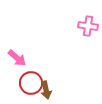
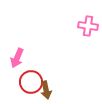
pink arrow: rotated 72 degrees clockwise
red circle: moved 1 px up
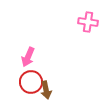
pink cross: moved 4 px up
pink arrow: moved 11 px right, 1 px up
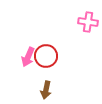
red circle: moved 15 px right, 26 px up
brown arrow: rotated 24 degrees clockwise
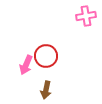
pink cross: moved 2 px left, 6 px up; rotated 18 degrees counterclockwise
pink arrow: moved 2 px left, 8 px down
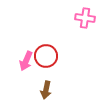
pink cross: moved 1 px left, 2 px down; rotated 18 degrees clockwise
pink arrow: moved 4 px up
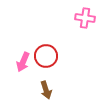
pink arrow: moved 3 px left, 1 px down
brown arrow: rotated 30 degrees counterclockwise
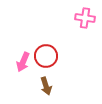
brown arrow: moved 4 px up
